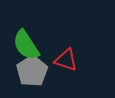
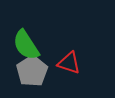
red triangle: moved 3 px right, 3 px down
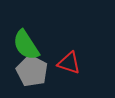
gray pentagon: rotated 12 degrees counterclockwise
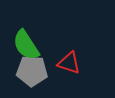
gray pentagon: rotated 24 degrees counterclockwise
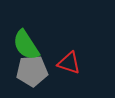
gray pentagon: rotated 8 degrees counterclockwise
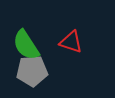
red triangle: moved 2 px right, 21 px up
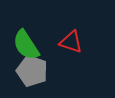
gray pentagon: rotated 24 degrees clockwise
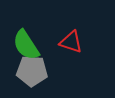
gray pentagon: rotated 16 degrees counterclockwise
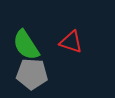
gray pentagon: moved 3 px down
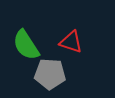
gray pentagon: moved 18 px right
